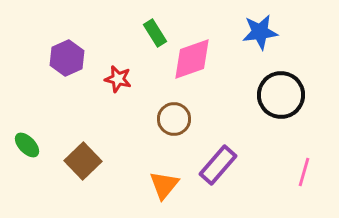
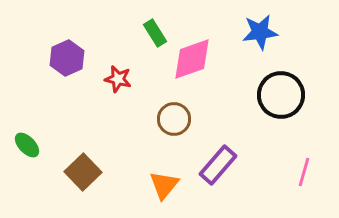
brown square: moved 11 px down
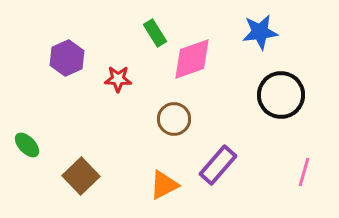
red star: rotated 12 degrees counterclockwise
brown square: moved 2 px left, 4 px down
orange triangle: rotated 24 degrees clockwise
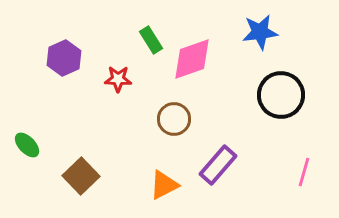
green rectangle: moved 4 px left, 7 px down
purple hexagon: moved 3 px left
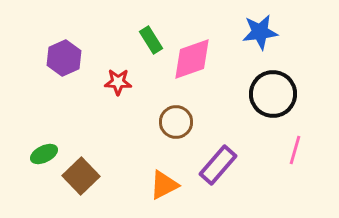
red star: moved 3 px down
black circle: moved 8 px left, 1 px up
brown circle: moved 2 px right, 3 px down
green ellipse: moved 17 px right, 9 px down; rotated 72 degrees counterclockwise
pink line: moved 9 px left, 22 px up
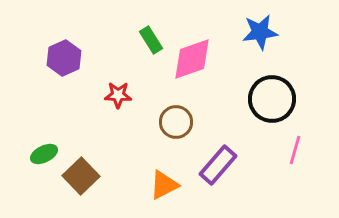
red star: moved 13 px down
black circle: moved 1 px left, 5 px down
